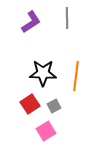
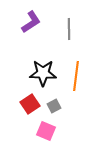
gray line: moved 2 px right, 11 px down
pink square: rotated 36 degrees counterclockwise
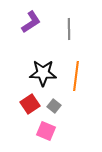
gray square: rotated 24 degrees counterclockwise
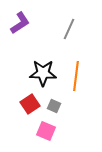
purple L-shape: moved 11 px left, 1 px down
gray line: rotated 25 degrees clockwise
gray square: rotated 16 degrees counterclockwise
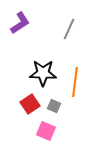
orange line: moved 1 px left, 6 px down
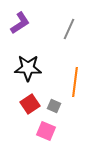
black star: moved 15 px left, 5 px up
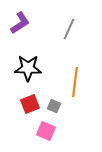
red square: rotated 12 degrees clockwise
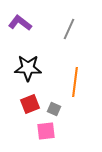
purple L-shape: rotated 110 degrees counterclockwise
gray square: moved 3 px down
pink square: rotated 30 degrees counterclockwise
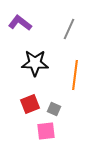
black star: moved 7 px right, 5 px up
orange line: moved 7 px up
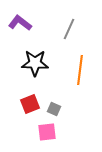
orange line: moved 5 px right, 5 px up
pink square: moved 1 px right, 1 px down
